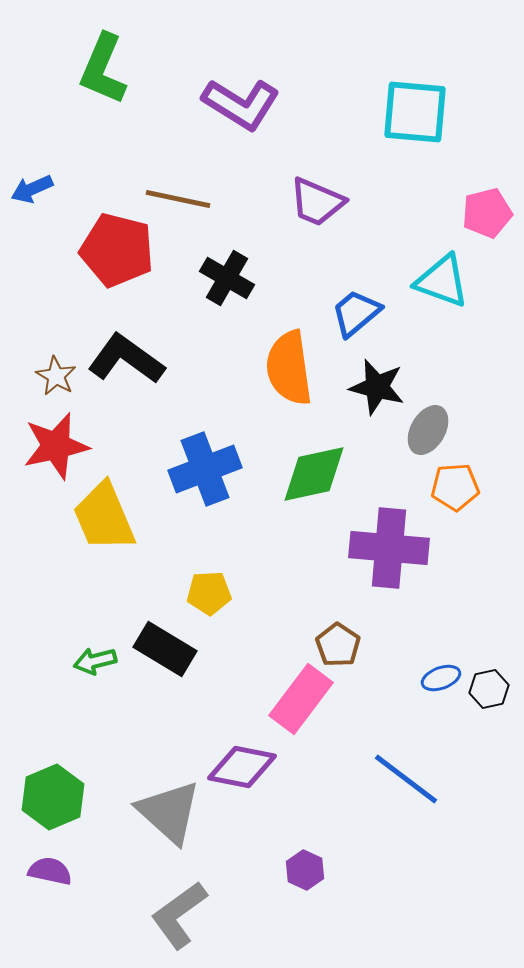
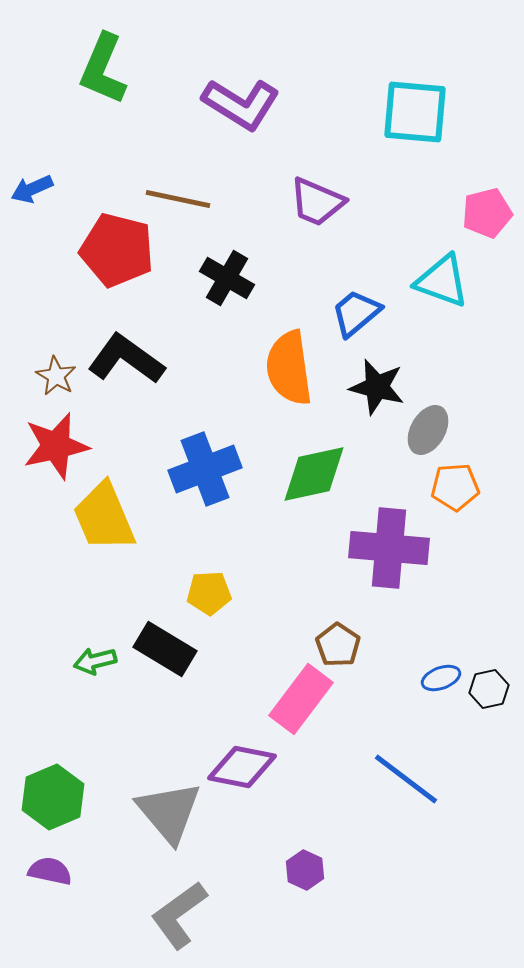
gray triangle: rotated 8 degrees clockwise
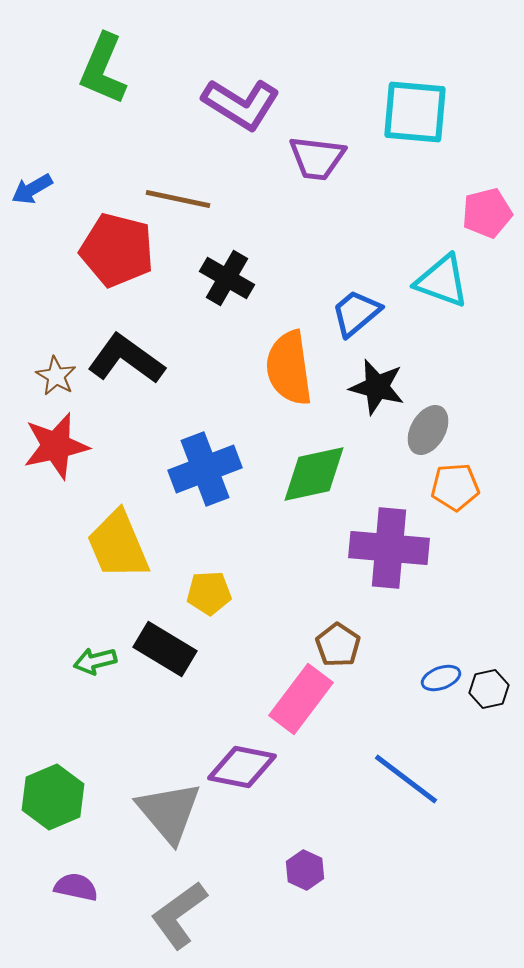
blue arrow: rotated 6 degrees counterclockwise
purple trapezoid: moved 44 px up; rotated 16 degrees counterclockwise
yellow trapezoid: moved 14 px right, 28 px down
purple semicircle: moved 26 px right, 16 px down
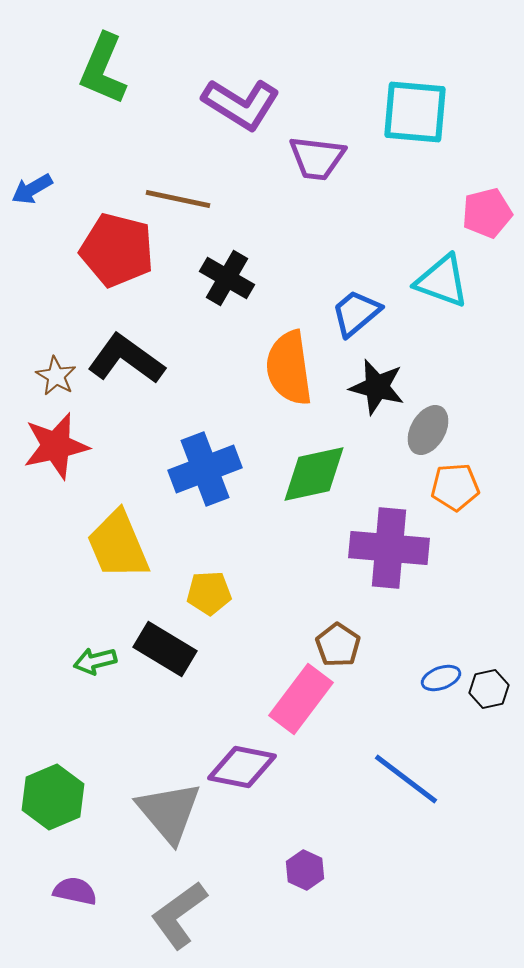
purple semicircle: moved 1 px left, 4 px down
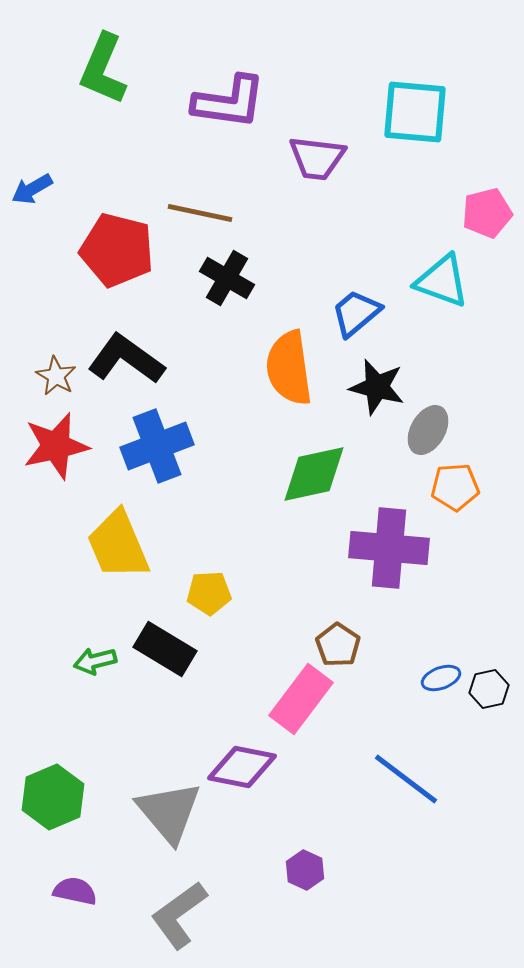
purple L-shape: moved 12 px left, 2 px up; rotated 24 degrees counterclockwise
brown line: moved 22 px right, 14 px down
blue cross: moved 48 px left, 23 px up
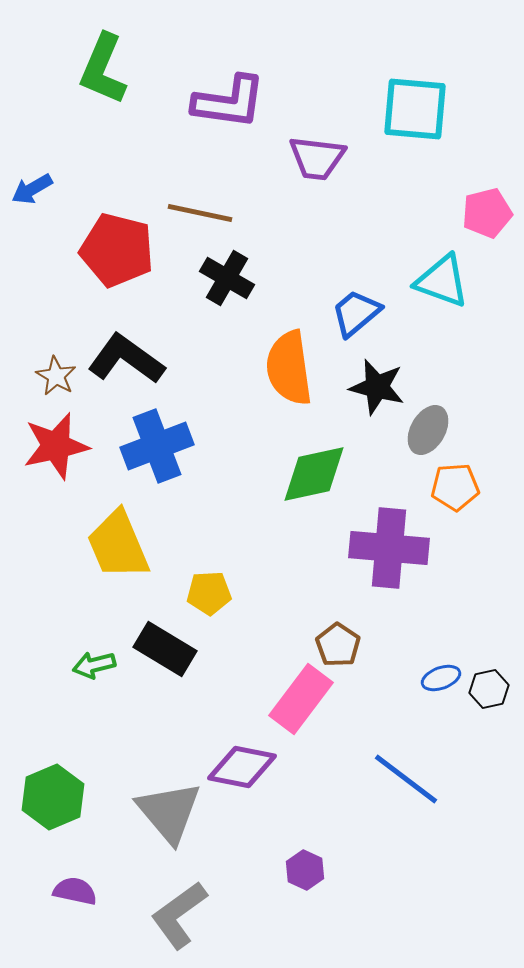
cyan square: moved 3 px up
green arrow: moved 1 px left, 4 px down
